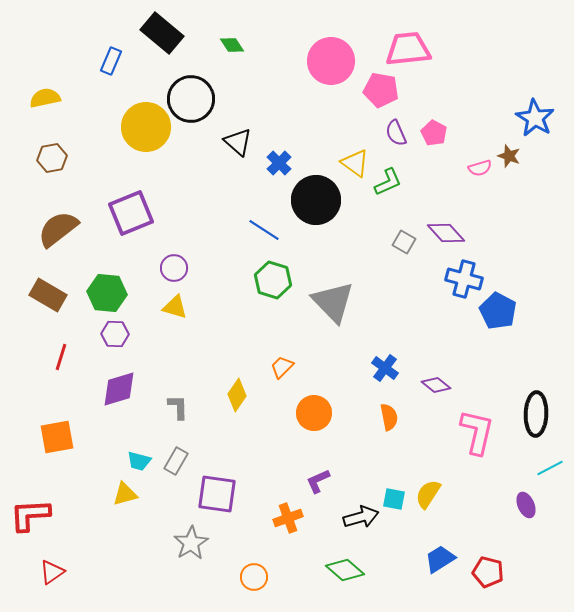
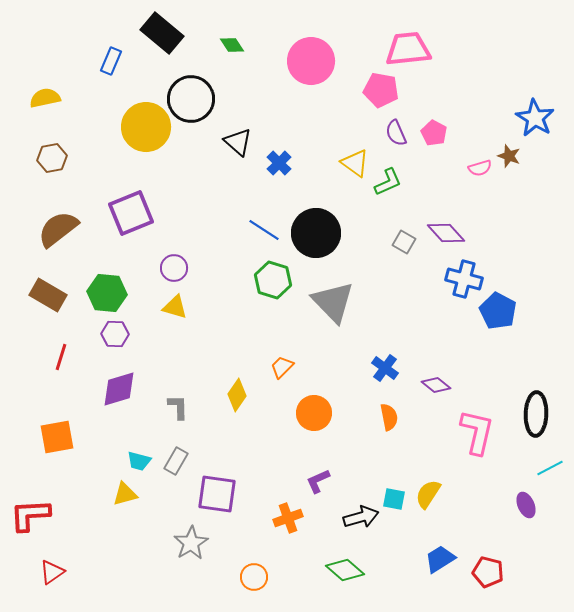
pink circle at (331, 61): moved 20 px left
black circle at (316, 200): moved 33 px down
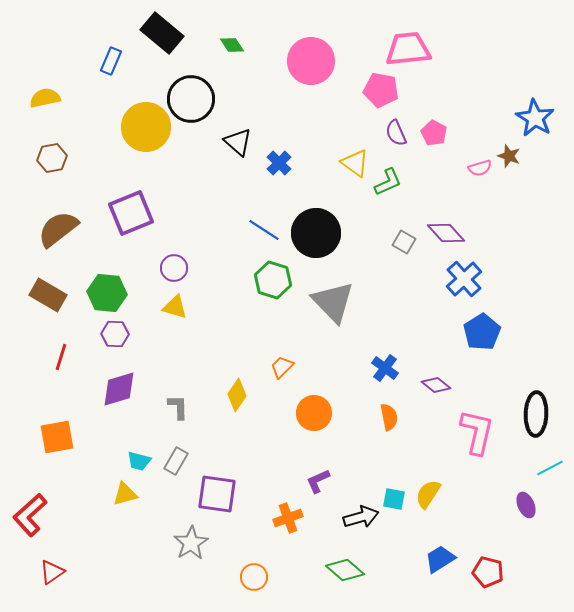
blue cross at (464, 279): rotated 33 degrees clockwise
blue pentagon at (498, 311): moved 16 px left, 21 px down; rotated 12 degrees clockwise
red L-shape at (30, 515): rotated 39 degrees counterclockwise
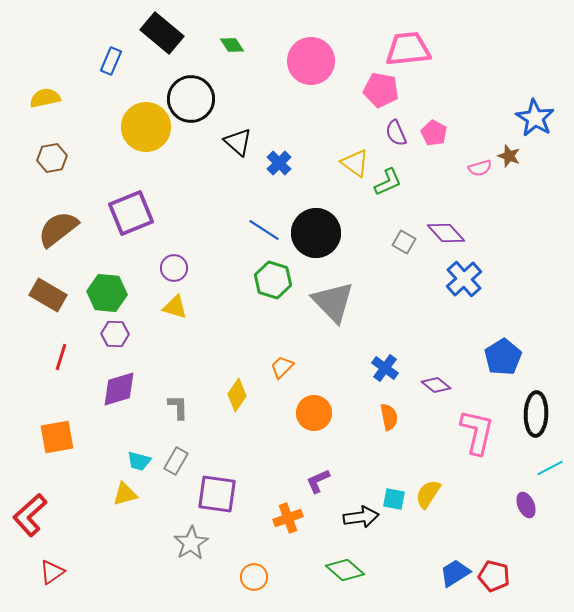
blue pentagon at (482, 332): moved 21 px right, 25 px down
black arrow at (361, 517): rotated 8 degrees clockwise
blue trapezoid at (440, 559): moved 15 px right, 14 px down
red pentagon at (488, 572): moved 6 px right, 4 px down
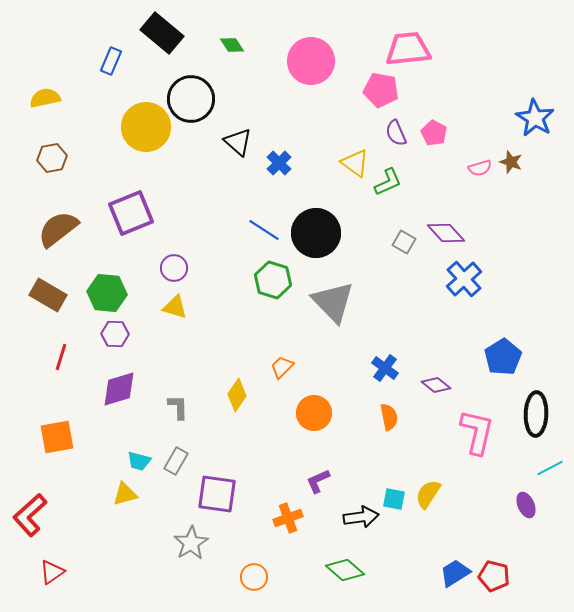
brown star at (509, 156): moved 2 px right, 6 px down
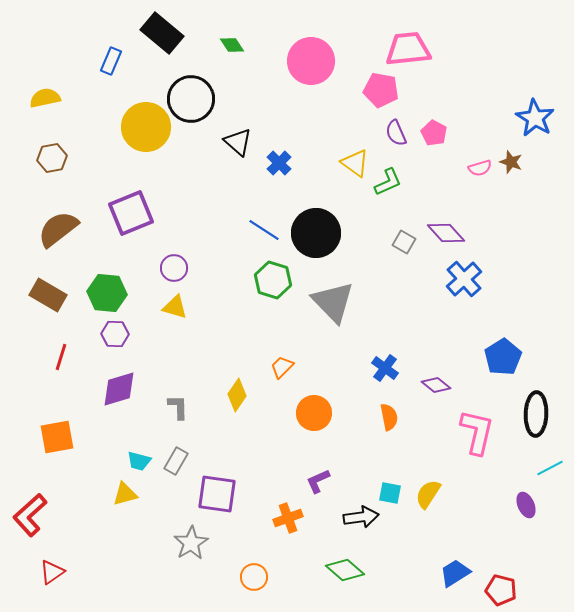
cyan square at (394, 499): moved 4 px left, 6 px up
red pentagon at (494, 576): moved 7 px right, 14 px down
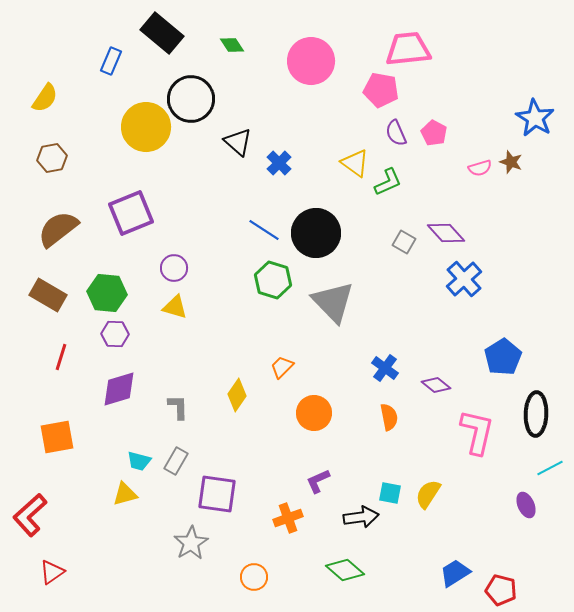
yellow semicircle at (45, 98): rotated 136 degrees clockwise
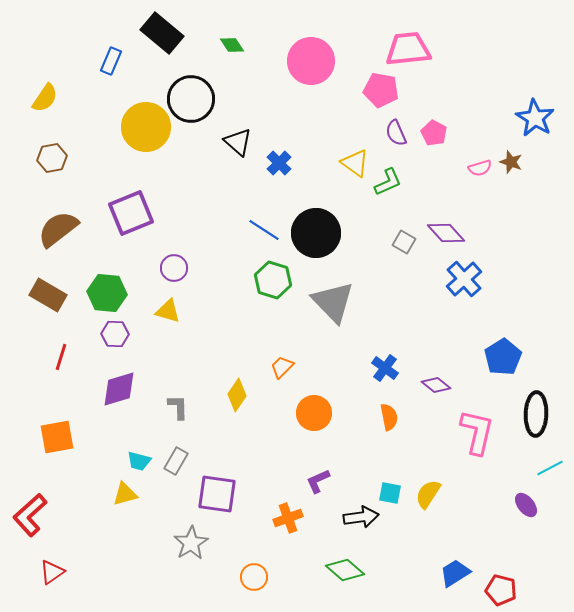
yellow triangle at (175, 307): moved 7 px left, 4 px down
purple ellipse at (526, 505): rotated 15 degrees counterclockwise
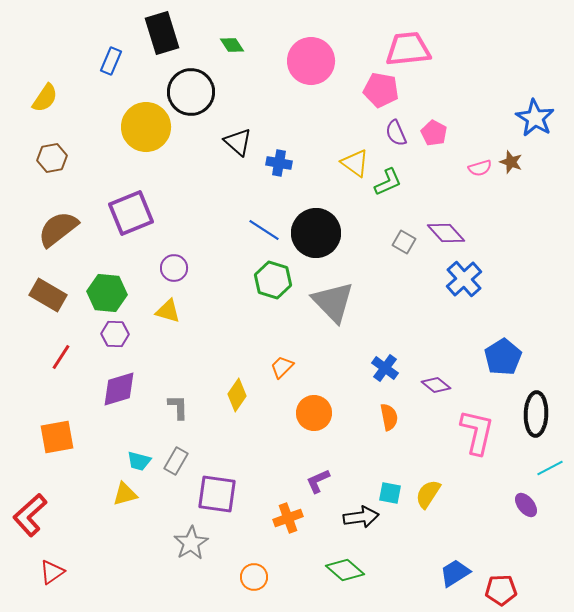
black rectangle at (162, 33): rotated 33 degrees clockwise
black circle at (191, 99): moved 7 px up
blue cross at (279, 163): rotated 35 degrees counterclockwise
red line at (61, 357): rotated 16 degrees clockwise
red pentagon at (501, 590): rotated 16 degrees counterclockwise
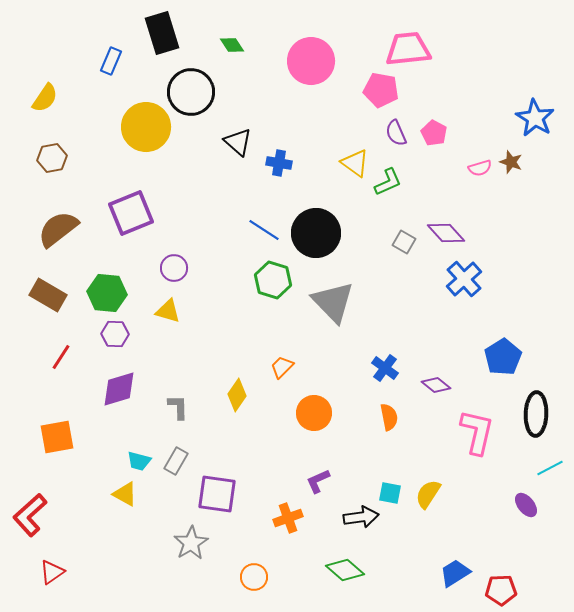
yellow triangle at (125, 494): rotated 44 degrees clockwise
